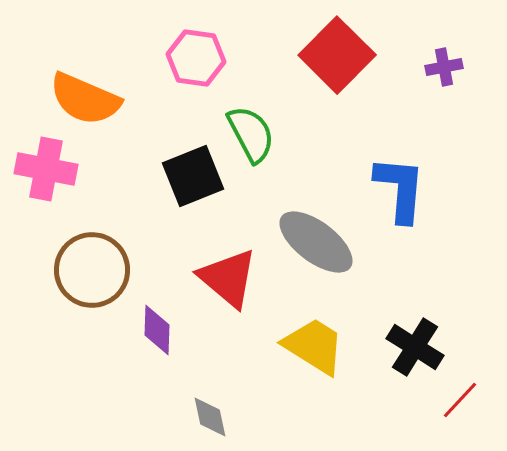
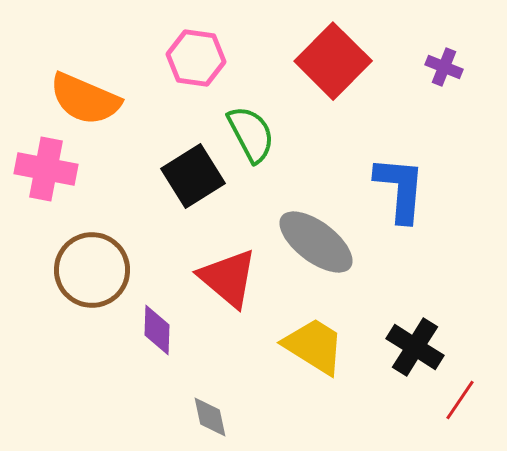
red square: moved 4 px left, 6 px down
purple cross: rotated 33 degrees clockwise
black square: rotated 10 degrees counterclockwise
red line: rotated 9 degrees counterclockwise
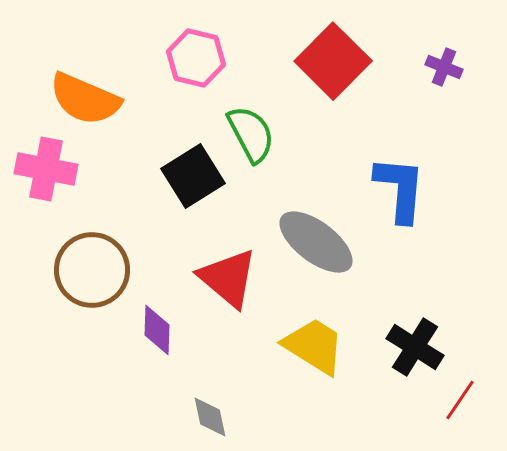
pink hexagon: rotated 6 degrees clockwise
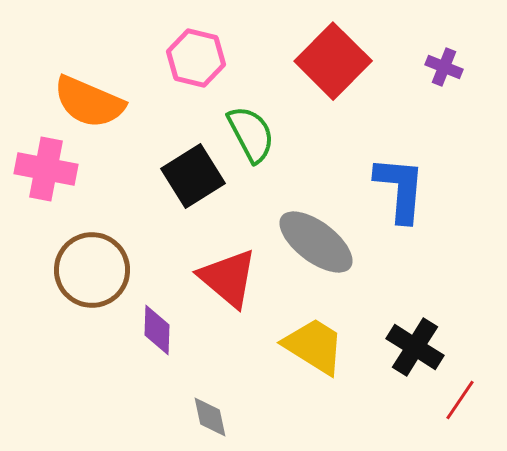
orange semicircle: moved 4 px right, 3 px down
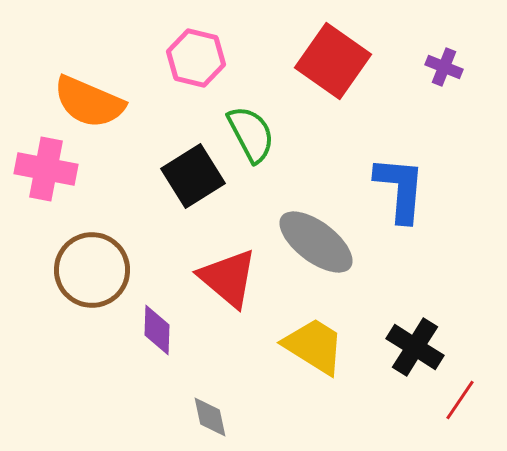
red square: rotated 10 degrees counterclockwise
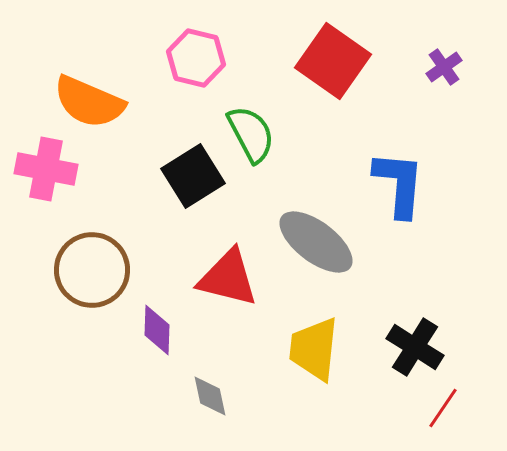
purple cross: rotated 33 degrees clockwise
blue L-shape: moved 1 px left, 5 px up
red triangle: rotated 26 degrees counterclockwise
yellow trapezoid: moved 3 px down; rotated 116 degrees counterclockwise
red line: moved 17 px left, 8 px down
gray diamond: moved 21 px up
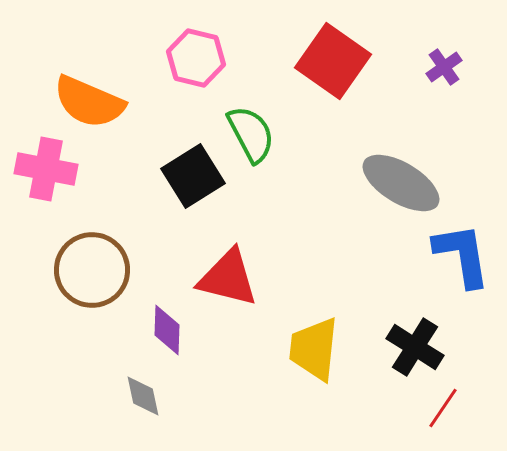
blue L-shape: moved 63 px right, 71 px down; rotated 14 degrees counterclockwise
gray ellipse: moved 85 px right, 59 px up; rotated 6 degrees counterclockwise
purple diamond: moved 10 px right
gray diamond: moved 67 px left
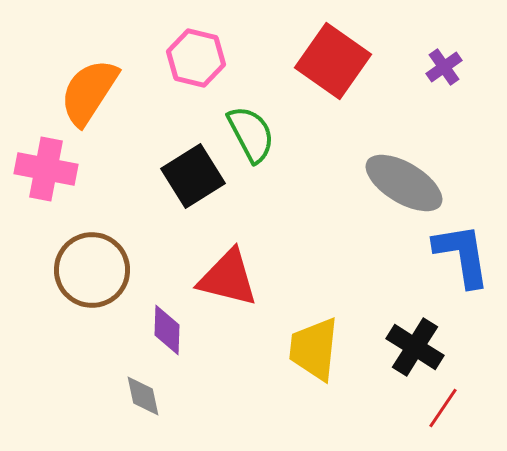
orange semicircle: moved 10 px up; rotated 100 degrees clockwise
gray ellipse: moved 3 px right
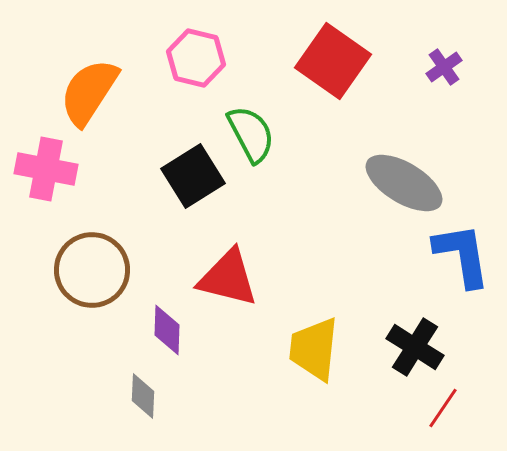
gray diamond: rotated 15 degrees clockwise
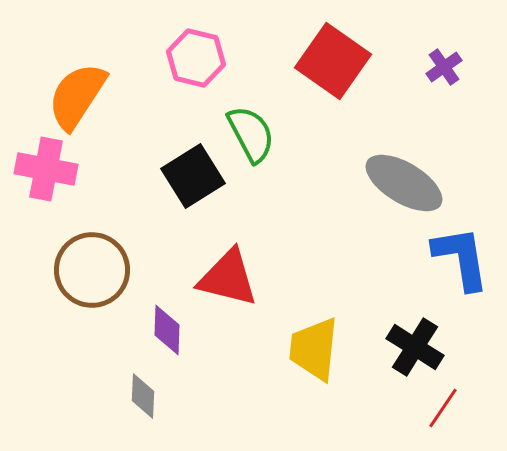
orange semicircle: moved 12 px left, 4 px down
blue L-shape: moved 1 px left, 3 px down
